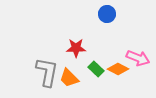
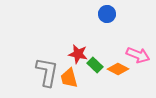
red star: moved 2 px right, 6 px down; rotated 12 degrees clockwise
pink arrow: moved 3 px up
green rectangle: moved 1 px left, 4 px up
orange trapezoid: rotated 30 degrees clockwise
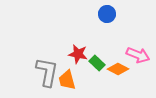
green rectangle: moved 2 px right, 2 px up
orange trapezoid: moved 2 px left, 2 px down
